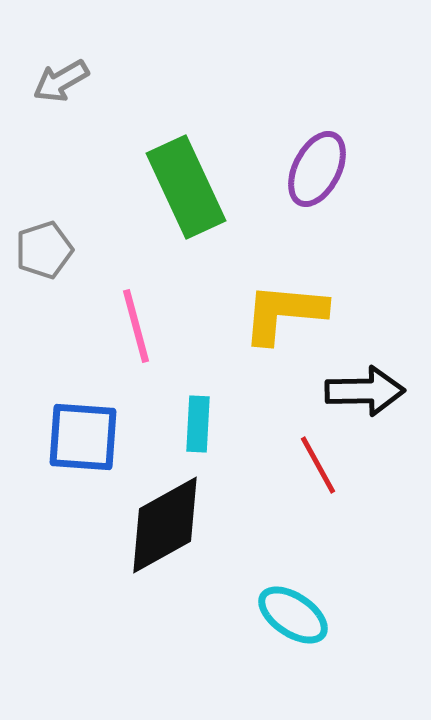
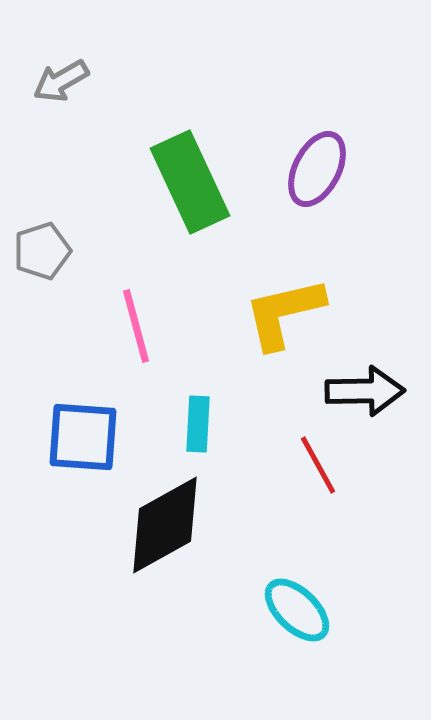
green rectangle: moved 4 px right, 5 px up
gray pentagon: moved 2 px left, 1 px down
yellow L-shape: rotated 18 degrees counterclockwise
cyan ellipse: moved 4 px right, 5 px up; rotated 10 degrees clockwise
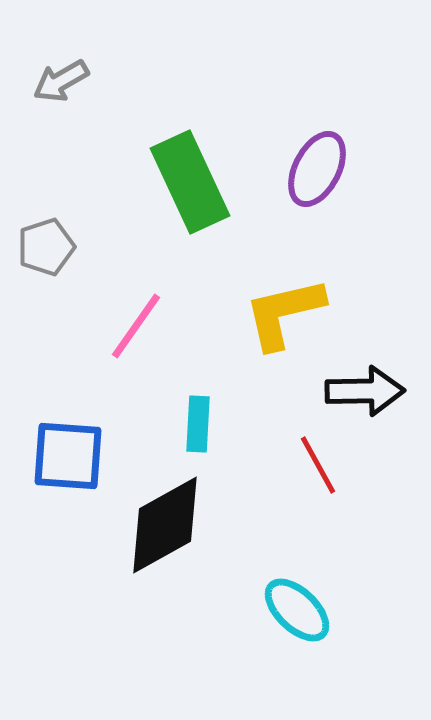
gray pentagon: moved 4 px right, 4 px up
pink line: rotated 50 degrees clockwise
blue square: moved 15 px left, 19 px down
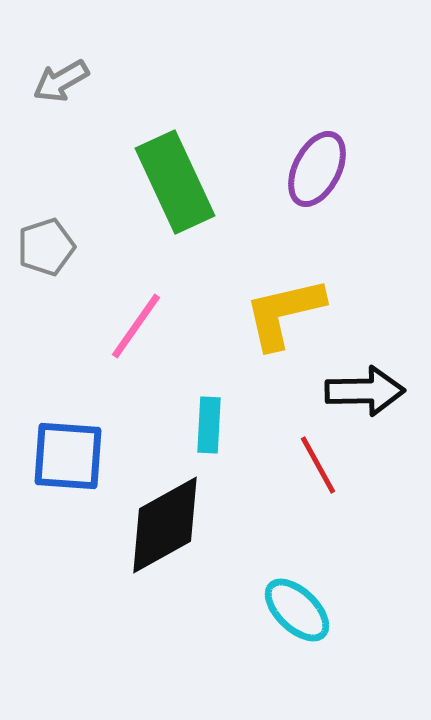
green rectangle: moved 15 px left
cyan rectangle: moved 11 px right, 1 px down
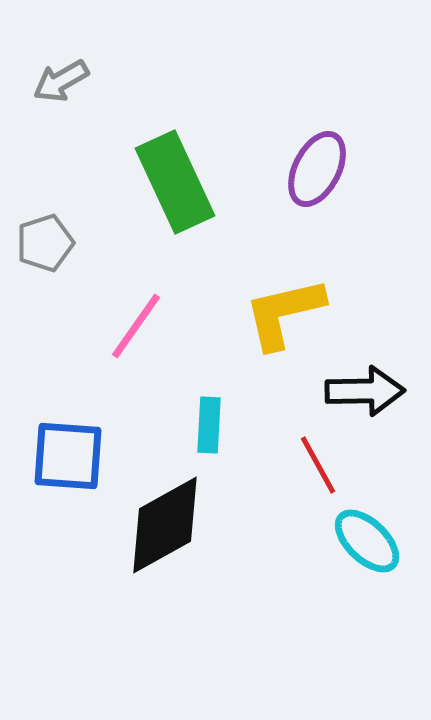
gray pentagon: moved 1 px left, 4 px up
cyan ellipse: moved 70 px right, 69 px up
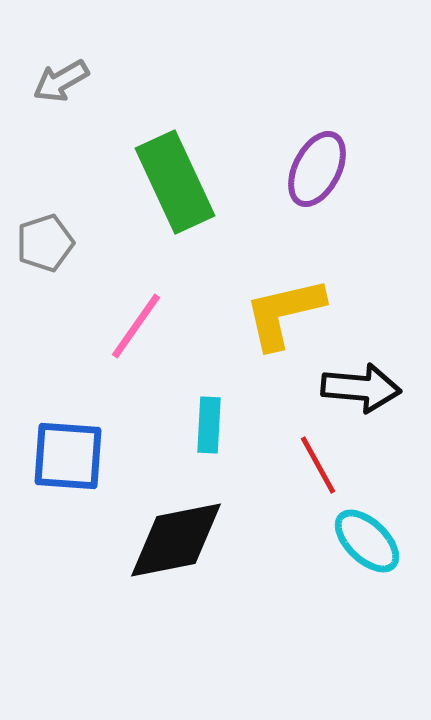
black arrow: moved 4 px left, 3 px up; rotated 6 degrees clockwise
black diamond: moved 11 px right, 15 px down; rotated 18 degrees clockwise
